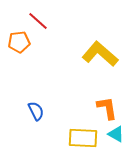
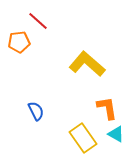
yellow L-shape: moved 13 px left, 10 px down
yellow rectangle: rotated 52 degrees clockwise
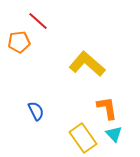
cyan triangle: moved 2 px left; rotated 18 degrees clockwise
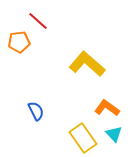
orange L-shape: rotated 45 degrees counterclockwise
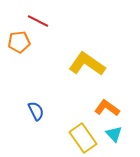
red line: rotated 15 degrees counterclockwise
yellow L-shape: rotated 6 degrees counterclockwise
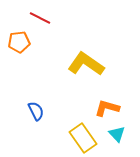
red line: moved 2 px right, 3 px up
yellow L-shape: moved 1 px left
orange L-shape: rotated 20 degrees counterclockwise
cyan triangle: moved 3 px right
